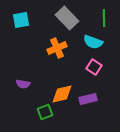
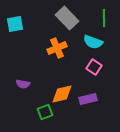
cyan square: moved 6 px left, 4 px down
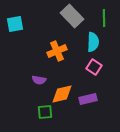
gray rectangle: moved 5 px right, 2 px up
cyan semicircle: rotated 108 degrees counterclockwise
orange cross: moved 3 px down
purple semicircle: moved 16 px right, 4 px up
green square: rotated 14 degrees clockwise
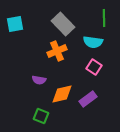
gray rectangle: moved 9 px left, 8 px down
cyan semicircle: rotated 96 degrees clockwise
purple rectangle: rotated 24 degrees counterclockwise
green square: moved 4 px left, 4 px down; rotated 28 degrees clockwise
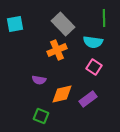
orange cross: moved 1 px up
